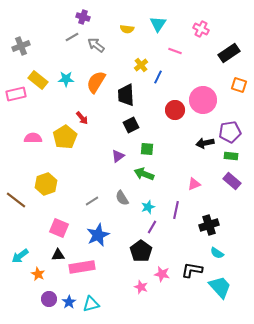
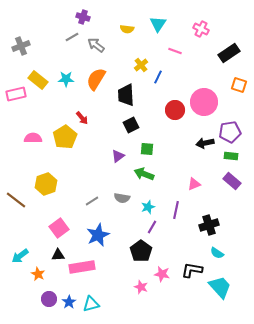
orange semicircle at (96, 82): moved 3 px up
pink circle at (203, 100): moved 1 px right, 2 px down
gray semicircle at (122, 198): rotated 49 degrees counterclockwise
pink square at (59, 228): rotated 30 degrees clockwise
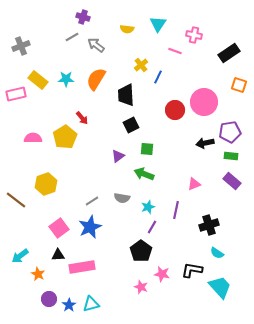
pink cross at (201, 29): moved 7 px left, 6 px down; rotated 14 degrees counterclockwise
blue star at (98, 235): moved 8 px left, 8 px up
blue star at (69, 302): moved 3 px down
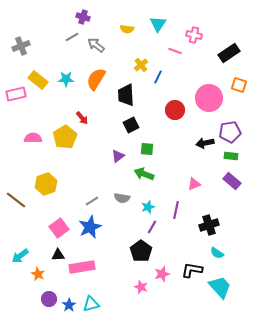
pink circle at (204, 102): moved 5 px right, 4 px up
pink star at (162, 274): rotated 28 degrees counterclockwise
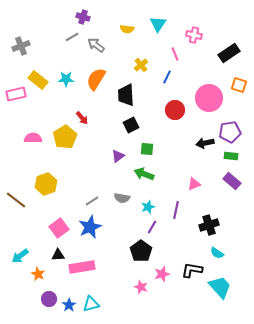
pink line at (175, 51): moved 3 px down; rotated 48 degrees clockwise
blue line at (158, 77): moved 9 px right
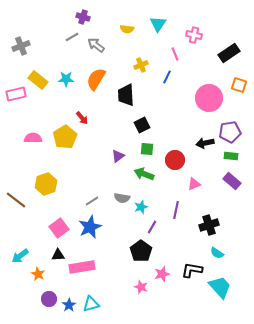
yellow cross at (141, 65): rotated 16 degrees clockwise
red circle at (175, 110): moved 50 px down
black square at (131, 125): moved 11 px right
cyan star at (148, 207): moved 7 px left
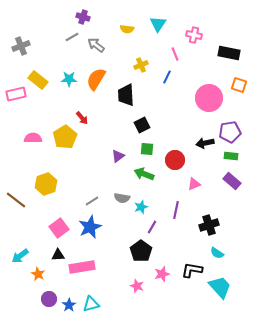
black rectangle at (229, 53): rotated 45 degrees clockwise
cyan star at (66, 79): moved 3 px right
pink star at (141, 287): moved 4 px left, 1 px up
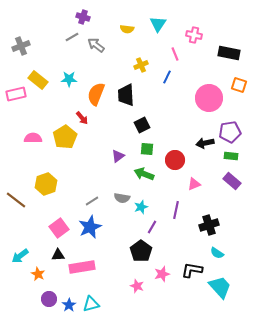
orange semicircle at (96, 79): moved 15 px down; rotated 10 degrees counterclockwise
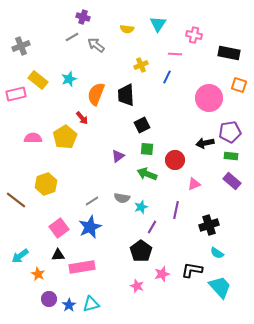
pink line at (175, 54): rotated 64 degrees counterclockwise
cyan star at (69, 79): rotated 21 degrees counterclockwise
green arrow at (144, 174): moved 3 px right
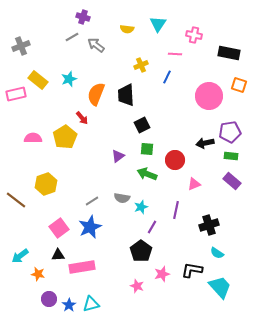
pink circle at (209, 98): moved 2 px up
orange star at (38, 274): rotated 16 degrees counterclockwise
